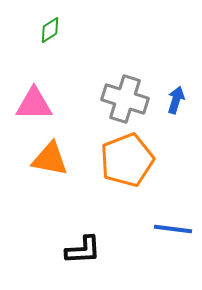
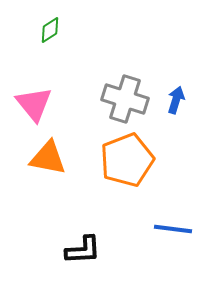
pink triangle: rotated 51 degrees clockwise
orange triangle: moved 2 px left, 1 px up
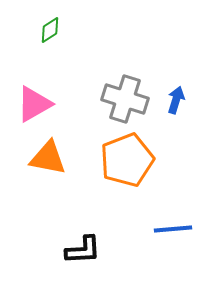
pink triangle: rotated 39 degrees clockwise
blue line: rotated 12 degrees counterclockwise
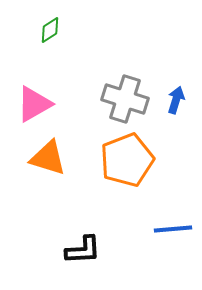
orange triangle: rotated 6 degrees clockwise
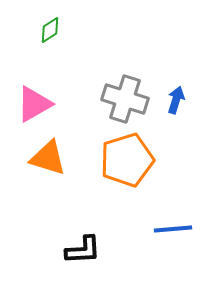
orange pentagon: rotated 4 degrees clockwise
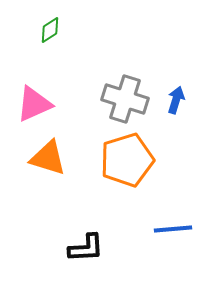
pink triangle: rotated 6 degrees clockwise
black L-shape: moved 3 px right, 2 px up
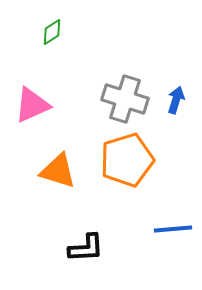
green diamond: moved 2 px right, 2 px down
pink triangle: moved 2 px left, 1 px down
orange triangle: moved 10 px right, 13 px down
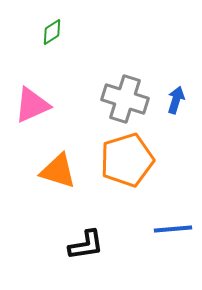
black L-shape: moved 3 px up; rotated 6 degrees counterclockwise
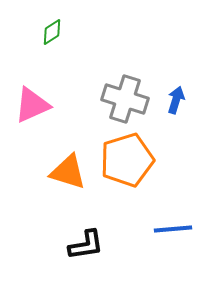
orange triangle: moved 10 px right, 1 px down
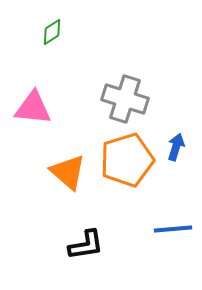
blue arrow: moved 47 px down
pink triangle: moved 1 px right, 3 px down; rotated 30 degrees clockwise
orange triangle: rotated 24 degrees clockwise
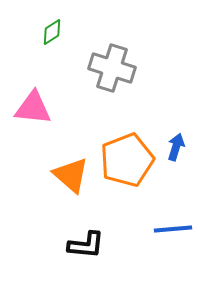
gray cross: moved 13 px left, 31 px up
orange pentagon: rotated 4 degrees counterclockwise
orange triangle: moved 3 px right, 3 px down
black L-shape: rotated 15 degrees clockwise
